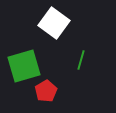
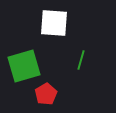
white square: rotated 32 degrees counterclockwise
red pentagon: moved 3 px down
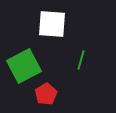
white square: moved 2 px left, 1 px down
green square: rotated 12 degrees counterclockwise
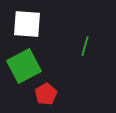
white square: moved 25 px left
green line: moved 4 px right, 14 px up
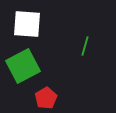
green square: moved 1 px left
red pentagon: moved 4 px down
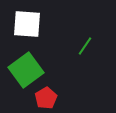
green line: rotated 18 degrees clockwise
green square: moved 3 px right, 4 px down; rotated 8 degrees counterclockwise
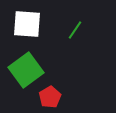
green line: moved 10 px left, 16 px up
red pentagon: moved 4 px right, 1 px up
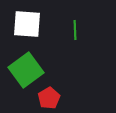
green line: rotated 36 degrees counterclockwise
red pentagon: moved 1 px left, 1 px down
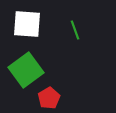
green line: rotated 18 degrees counterclockwise
